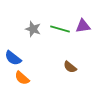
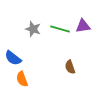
brown semicircle: rotated 32 degrees clockwise
orange semicircle: moved 1 px down; rotated 28 degrees clockwise
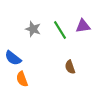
green line: moved 1 px down; rotated 42 degrees clockwise
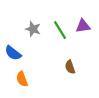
blue semicircle: moved 5 px up
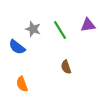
purple triangle: moved 5 px right, 1 px up
blue semicircle: moved 4 px right, 6 px up
brown semicircle: moved 4 px left
orange semicircle: moved 5 px down
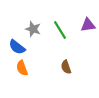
orange semicircle: moved 16 px up
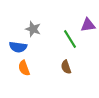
green line: moved 10 px right, 9 px down
blue semicircle: moved 1 px right; rotated 30 degrees counterclockwise
orange semicircle: moved 2 px right
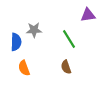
purple triangle: moved 10 px up
gray star: moved 1 px right, 1 px down; rotated 21 degrees counterclockwise
green line: moved 1 px left
blue semicircle: moved 2 px left, 5 px up; rotated 96 degrees counterclockwise
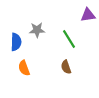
gray star: moved 3 px right
